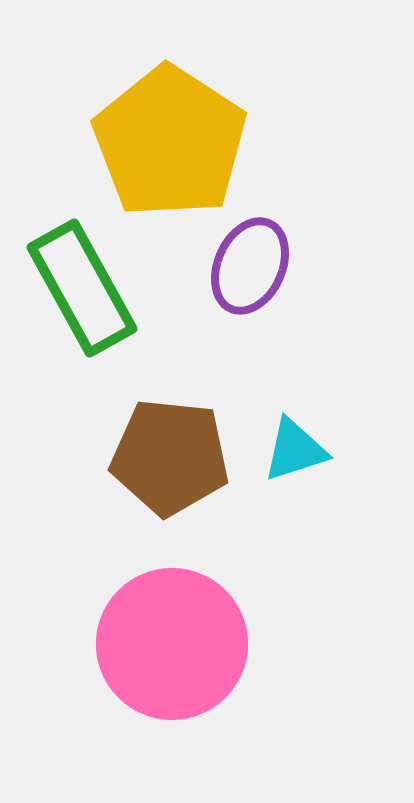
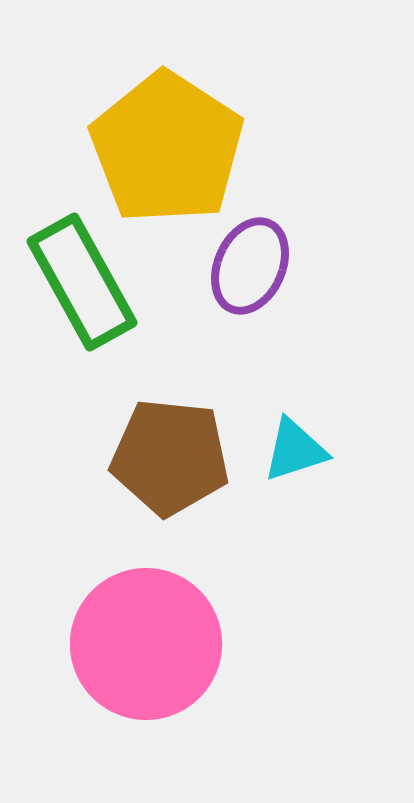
yellow pentagon: moved 3 px left, 6 px down
green rectangle: moved 6 px up
pink circle: moved 26 px left
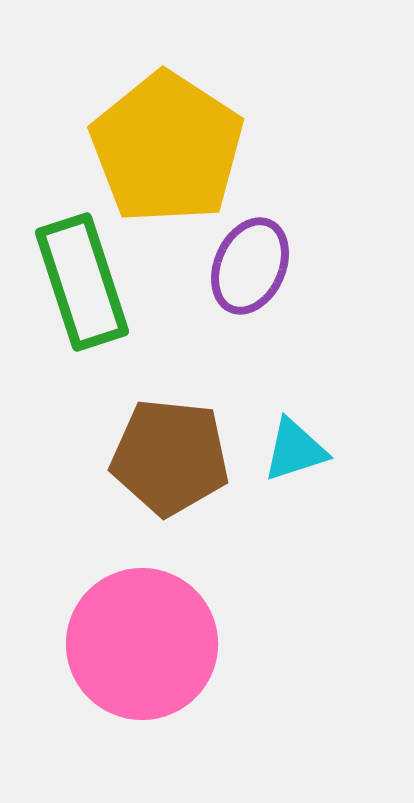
green rectangle: rotated 11 degrees clockwise
pink circle: moved 4 px left
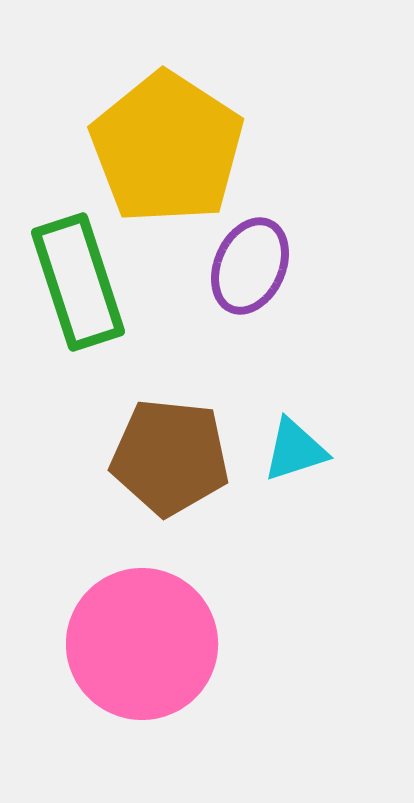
green rectangle: moved 4 px left
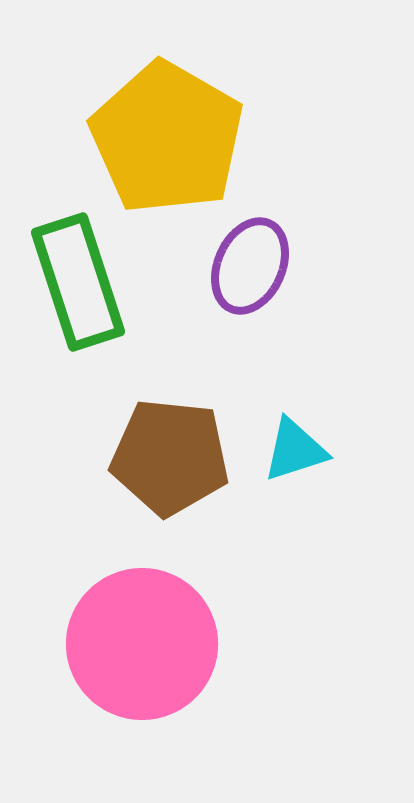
yellow pentagon: moved 10 px up; rotated 3 degrees counterclockwise
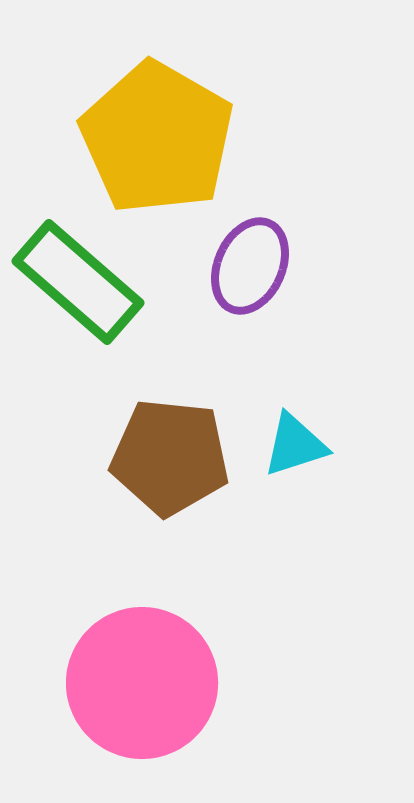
yellow pentagon: moved 10 px left
green rectangle: rotated 31 degrees counterclockwise
cyan triangle: moved 5 px up
pink circle: moved 39 px down
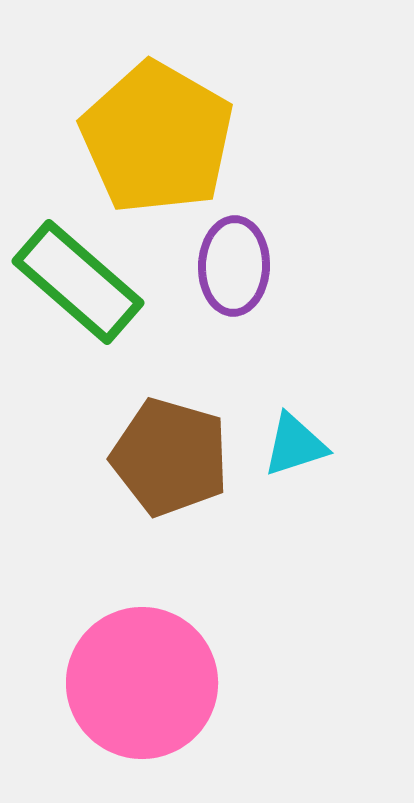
purple ellipse: moved 16 px left; rotated 22 degrees counterclockwise
brown pentagon: rotated 10 degrees clockwise
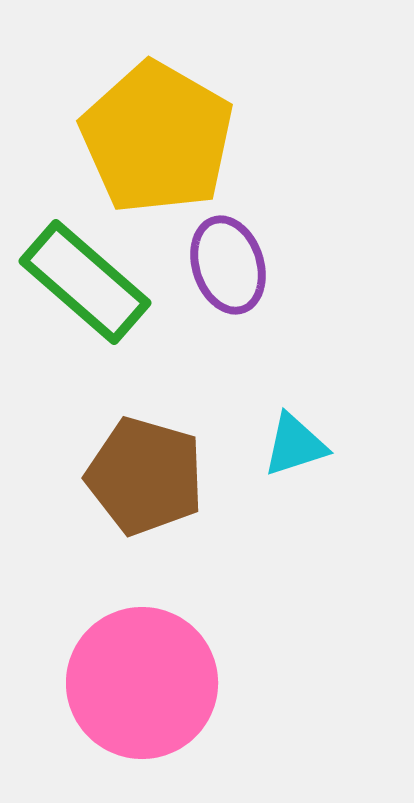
purple ellipse: moved 6 px left, 1 px up; rotated 20 degrees counterclockwise
green rectangle: moved 7 px right
brown pentagon: moved 25 px left, 19 px down
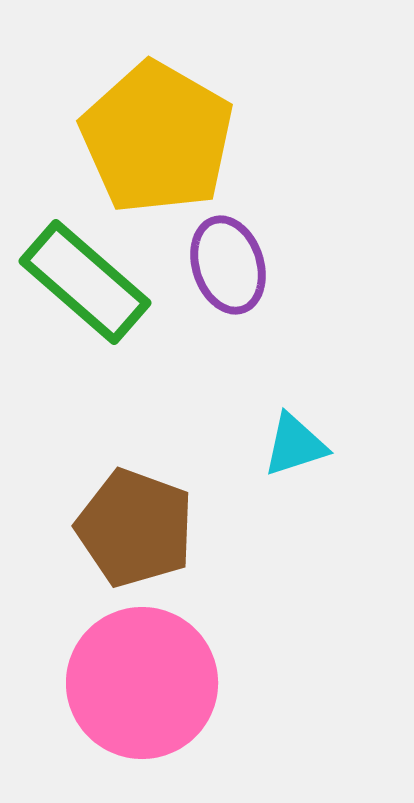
brown pentagon: moved 10 px left, 52 px down; rotated 4 degrees clockwise
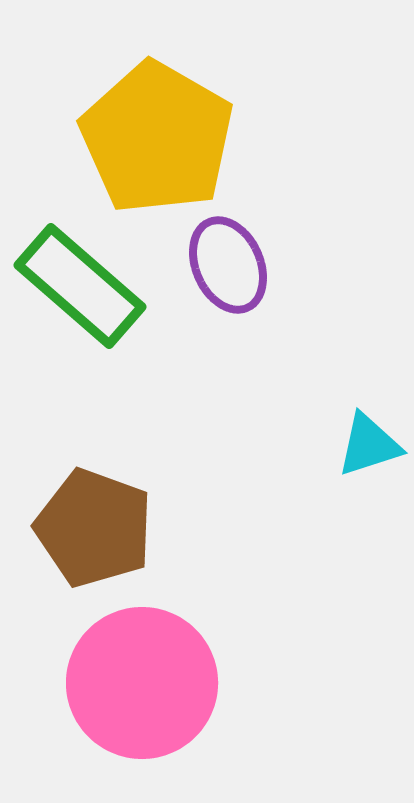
purple ellipse: rotated 6 degrees counterclockwise
green rectangle: moved 5 px left, 4 px down
cyan triangle: moved 74 px right
brown pentagon: moved 41 px left
